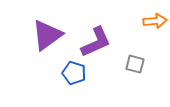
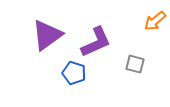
orange arrow: rotated 145 degrees clockwise
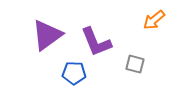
orange arrow: moved 1 px left, 1 px up
purple L-shape: rotated 92 degrees clockwise
blue pentagon: rotated 15 degrees counterclockwise
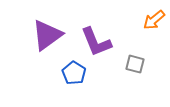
blue pentagon: rotated 30 degrees clockwise
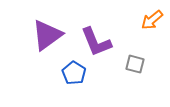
orange arrow: moved 2 px left
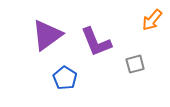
orange arrow: rotated 10 degrees counterclockwise
gray square: rotated 30 degrees counterclockwise
blue pentagon: moved 9 px left, 5 px down
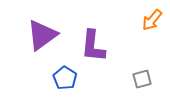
purple triangle: moved 5 px left
purple L-shape: moved 3 px left, 4 px down; rotated 28 degrees clockwise
gray square: moved 7 px right, 15 px down
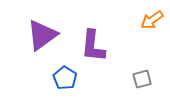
orange arrow: rotated 15 degrees clockwise
